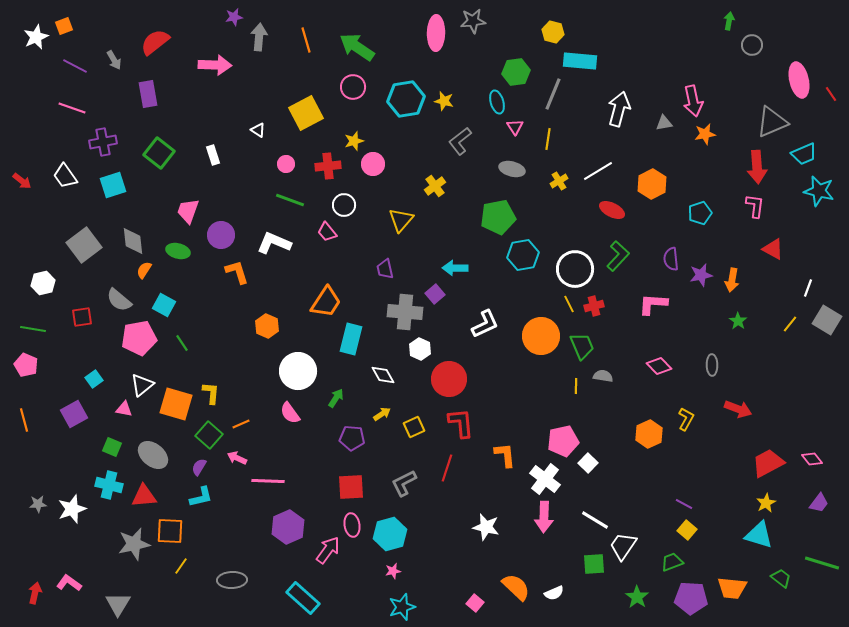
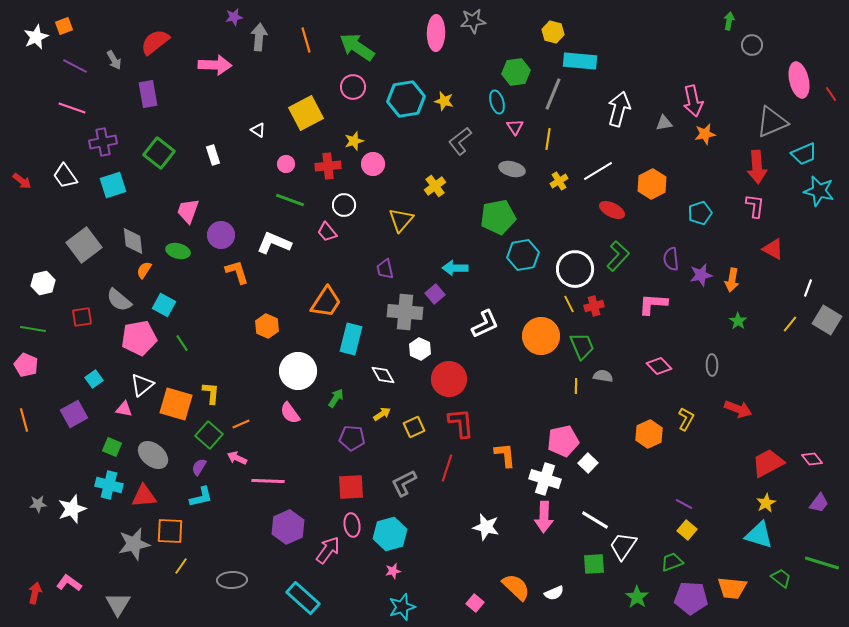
white cross at (545, 479): rotated 20 degrees counterclockwise
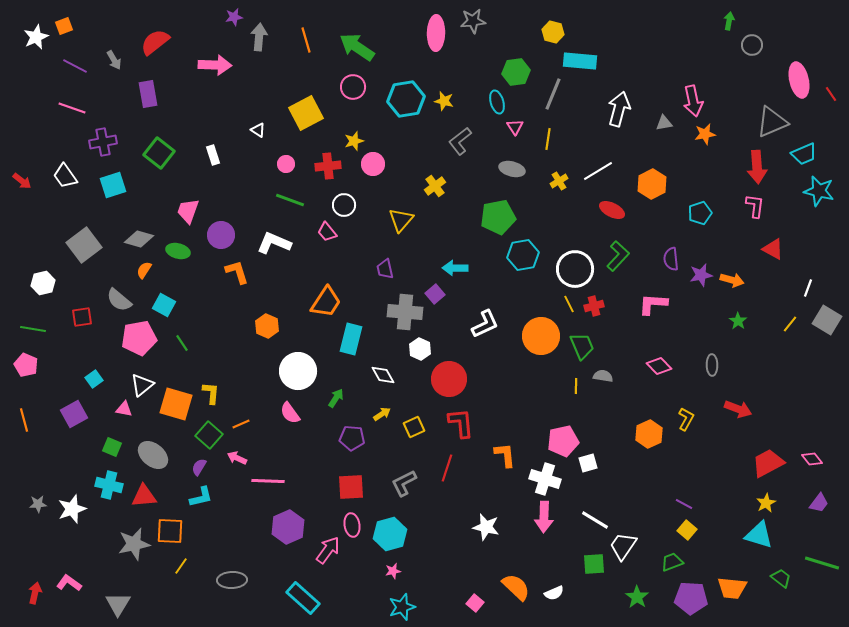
gray diamond at (133, 241): moved 6 px right, 2 px up; rotated 68 degrees counterclockwise
orange arrow at (732, 280): rotated 85 degrees counterclockwise
white square at (588, 463): rotated 30 degrees clockwise
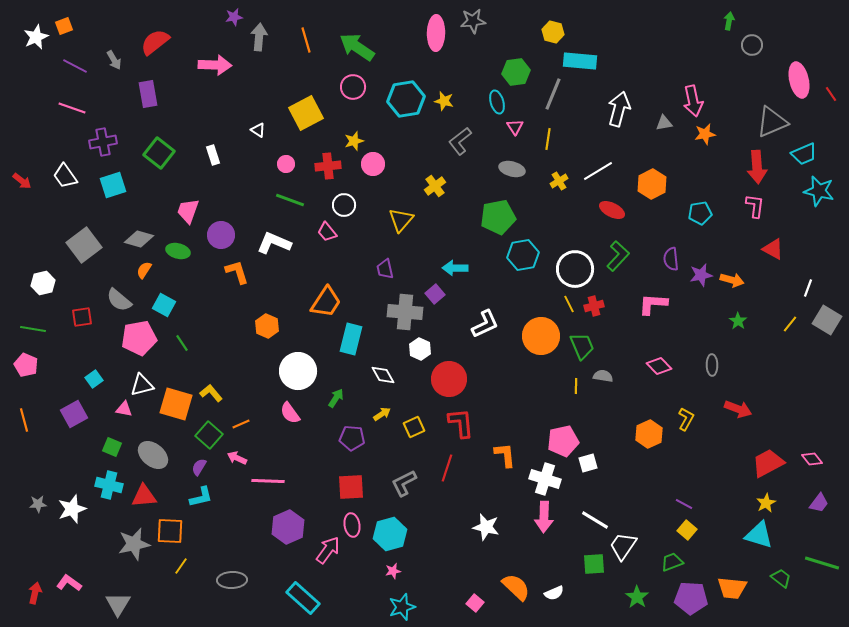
cyan pentagon at (700, 213): rotated 10 degrees clockwise
white triangle at (142, 385): rotated 25 degrees clockwise
yellow L-shape at (211, 393): rotated 45 degrees counterclockwise
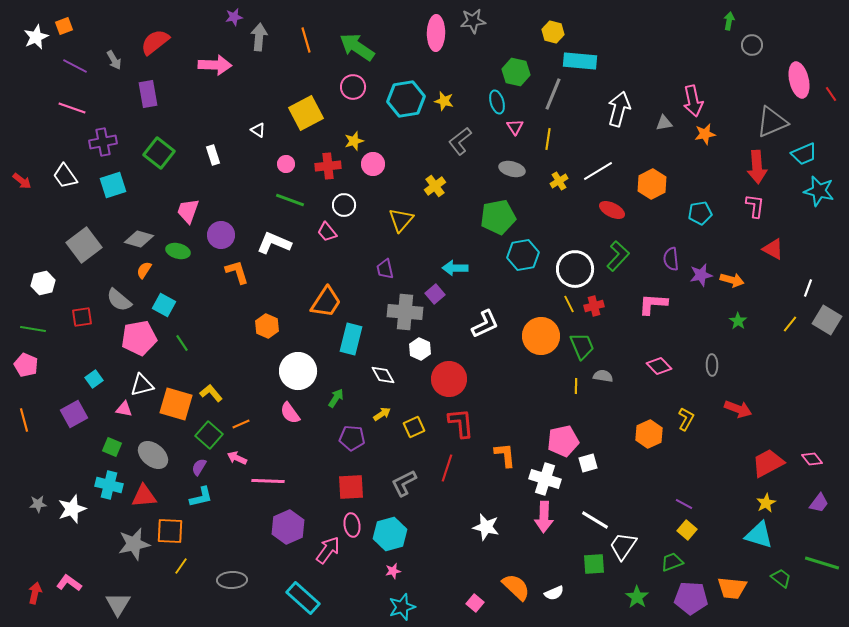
green hexagon at (516, 72): rotated 20 degrees clockwise
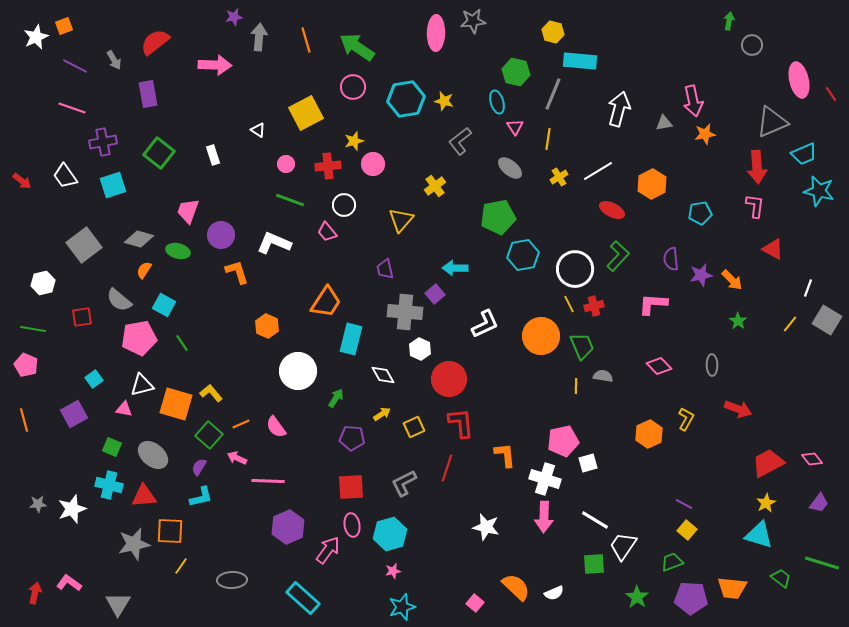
gray ellipse at (512, 169): moved 2 px left, 1 px up; rotated 25 degrees clockwise
yellow cross at (559, 181): moved 4 px up
orange arrow at (732, 280): rotated 30 degrees clockwise
pink semicircle at (290, 413): moved 14 px left, 14 px down
